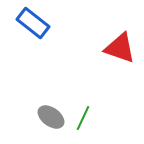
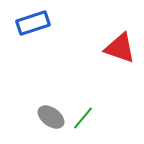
blue rectangle: rotated 56 degrees counterclockwise
green line: rotated 15 degrees clockwise
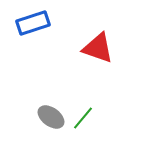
red triangle: moved 22 px left
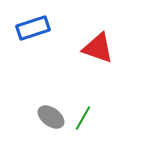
blue rectangle: moved 5 px down
green line: rotated 10 degrees counterclockwise
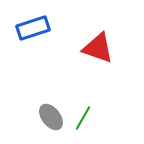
gray ellipse: rotated 16 degrees clockwise
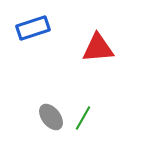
red triangle: rotated 24 degrees counterclockwise
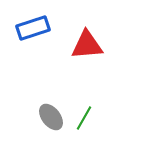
red triangle: moved 11 px left, 3 px up
green line: moved 1 px right
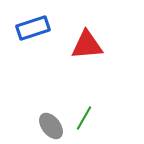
gray ellipse: moved 9 px down
